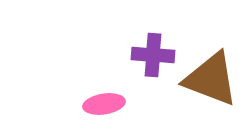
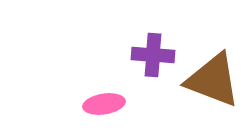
brown triangle: moved 2 px right, 1 px down
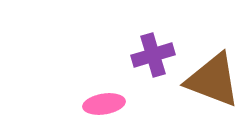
purple cross: rotated 21 degrees counterclockwise
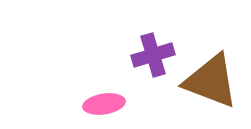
brown triangle: moved 2 px left, 1 px down
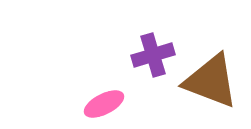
pink ellipse: rotated 18 degrees counterclockwise
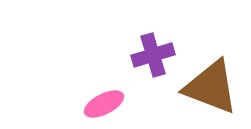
brown triangle: moved 6 px down
